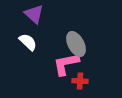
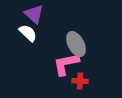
white semicircle: moved 9 px up
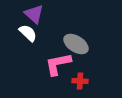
gray ellipse: rotated 30 degrees counterclockwise
pink L-shape: moved 8 px left
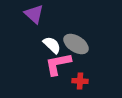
white semicircle: moved 24 px right, 12 px down
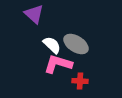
pink L-shape: rotated 28 degrees clockwise
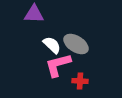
purple triangle: rotated 40 degrees counterclockwise
pink L-shape: moved 1 px down; rotated 32 degrees counterclockwise
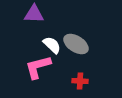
pink L-shape: moved 20 px left, 2 px down
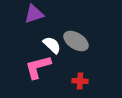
purple triangle: rotated 20 degrees counterclockwise
gray ellipse: moved 3 px up
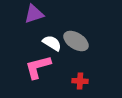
white semicircle: moved 2 px up; rotated 12 degrees counterclockwise
